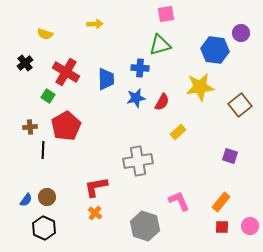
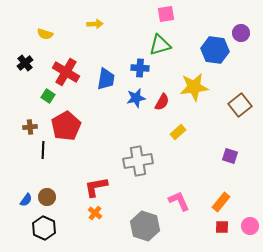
blue trapezoid: rotated 10 degrees clockwise
yellow star: moved 6 px left
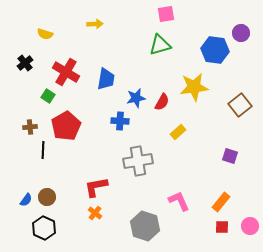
blue cross: moved 20 px left, 53 px down
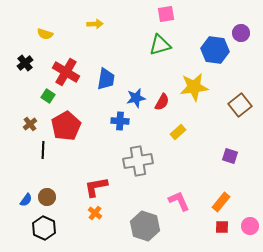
brown cross: moved 3 px up; rotated 32 degrees counterclockwise
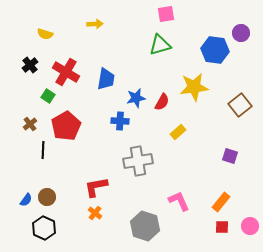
black cross: moved 5 px right, 2 px down
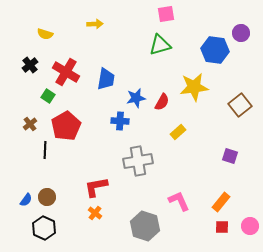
black line: moved 2 px right
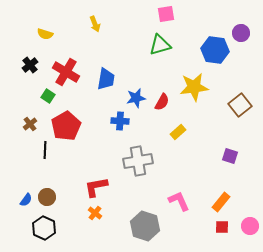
yellow arrow: rotated 70 degrees clockwise
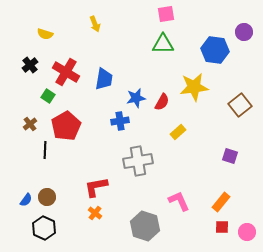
purple circle: moved 3 px right, 1 px up
green triangle: moved 3 px right, 1 px up; rotated 15 degrees clockwise
blue trapezoid: moved 2 px left
blue cross: rotated 12 degrees counterclockwise
pink circle: moved 3 px left, 6 px down
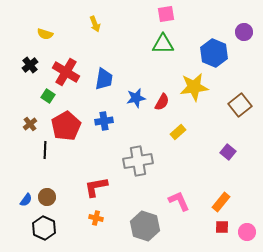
blue hexagon: moved 1 px left, 3 px down; rotated 16 degrees clockwise
blue cross: moved 16 px left
purple square: moved 2 px left, 4 px up; rotated 21 degrees clockwise
orange cross: moved 1 px right, 5 px down; rotated 24 degrees counterclockwise
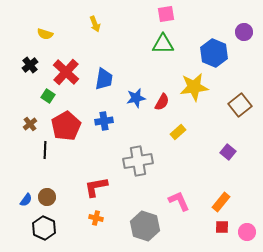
red cross: rotated 12 degrees clockwise
